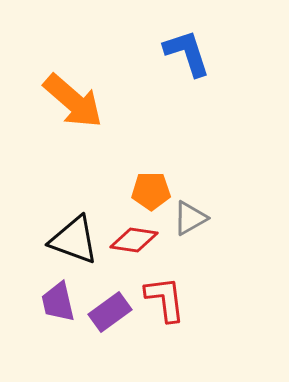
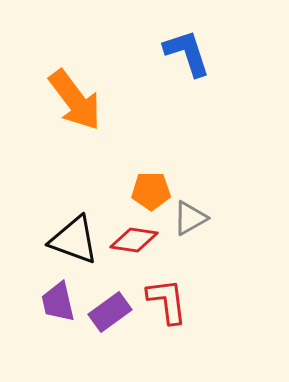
orange arrow: moved 2 px right, 1 px up; rotated 12 degrees clockwise
red L-shape: moved 2 px right, 2 px down
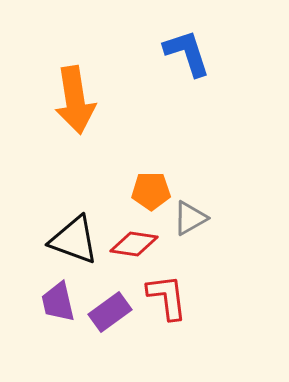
orange arrow: rotated 28 degrees clockwise
red diamond: moved 4 px down
red L-shape: moved 4 px up
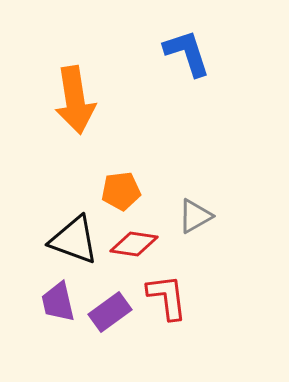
orange pentagon: moved 30 px left; rotated 6 degrees counterclockwise
gray triangle: moved 5 px right, 2 px up
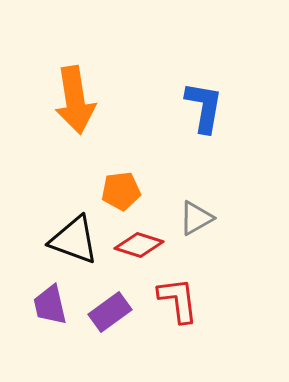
blue L-shape: moved 17 px right, 54 px down; rotated 28 degrees clockwise
gray triangle: moved 1 px right, 2 px down
red diamond: moved 5 px right, 1 px down; rotated 9 degrees clockwise
red L-shape: moved 11 px right, 3 px down
purple trapezoid: moved 8 px left, 3 px down
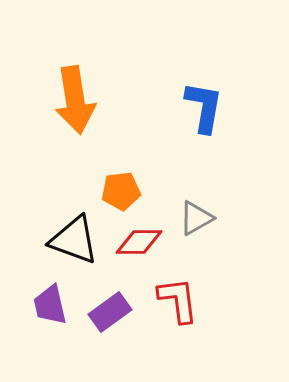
red diamond: moved 3 px up; rotated 18 degrees counterclockwise
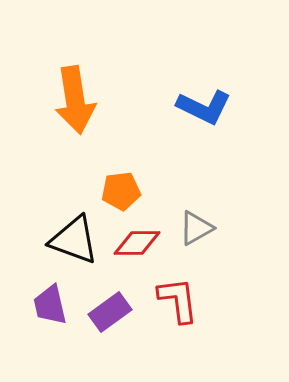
blue L-shape: rotated 106 degrees clockwise
gray triangle: moved 10 px down
red diamond: moved 2 px left, 1 px down
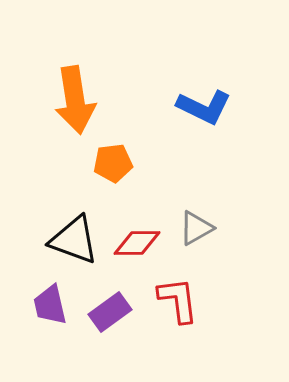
orange pentagon: moved 8 px left, 28 px up
